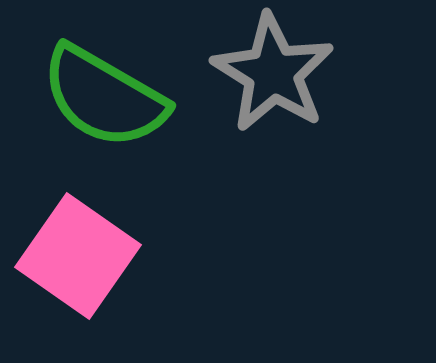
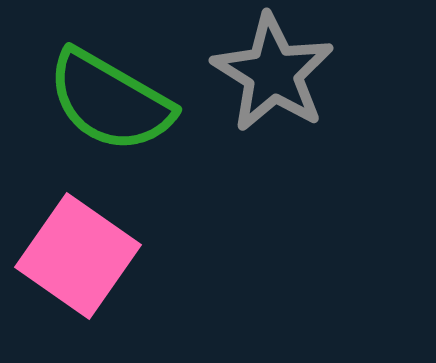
green semicircle: moved 6 px right, 4 px down
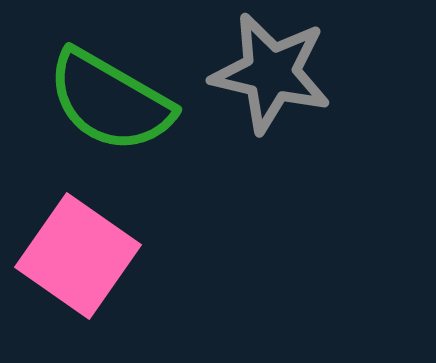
gray star: moved 2 px left; rotated 19 degrees counterclockwise
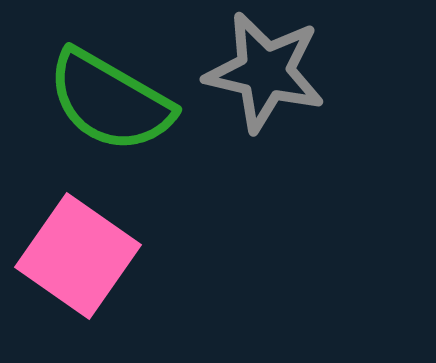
gray star: moved 6 px left, 1 px up
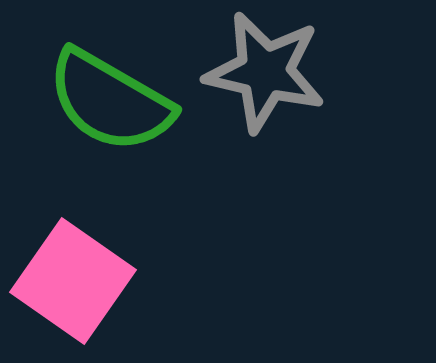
pink square: moved 5 px left, 25 px down
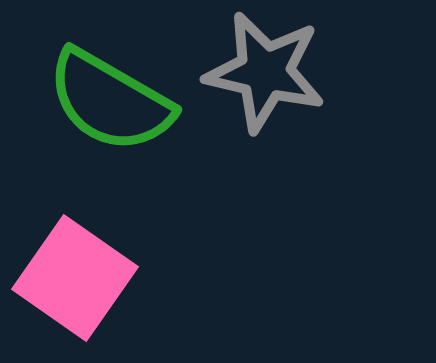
pink square: moved 2 px right, 3 px up
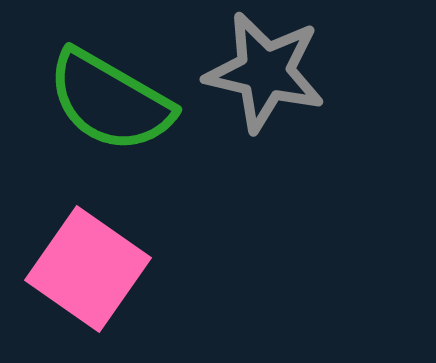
pink square: moved 13 px right, 9 px up
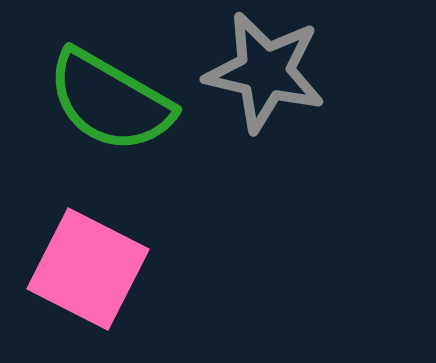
pink square: rotated 8 degrees counterclockwise
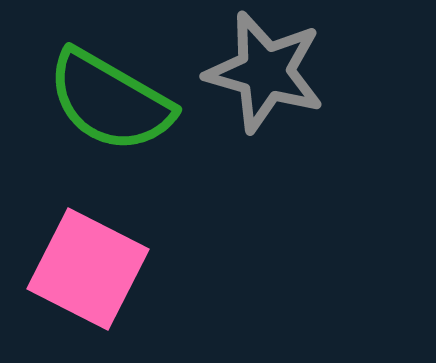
gray star: rotated 3 degrees clockwise
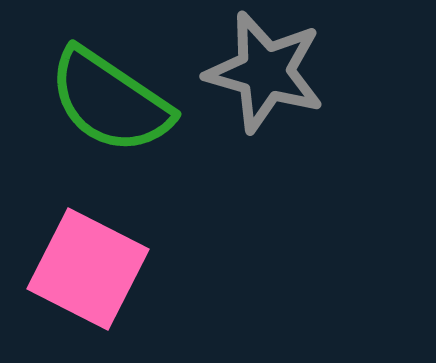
green semicircle: rotated 4 degrees clockwise
